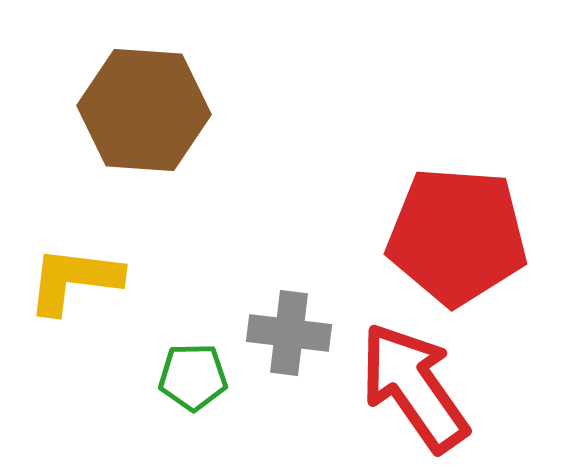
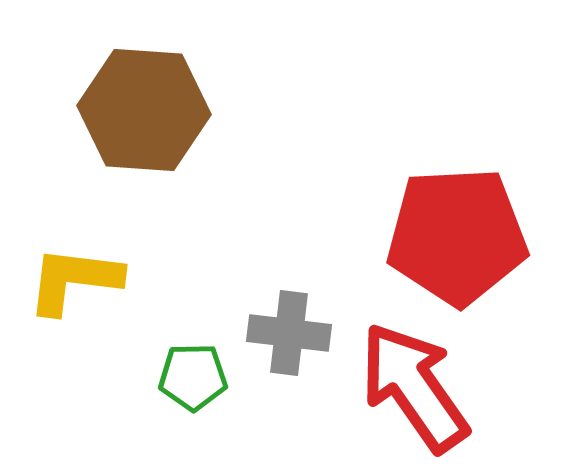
red pentagon: rotated 7 degrees counterclockwise
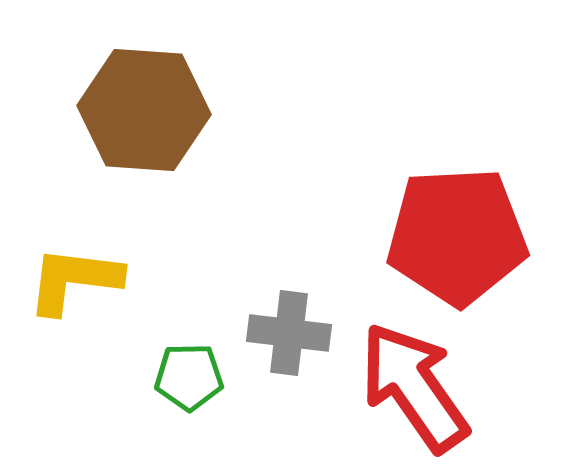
green pentagon: moved 4 px left
